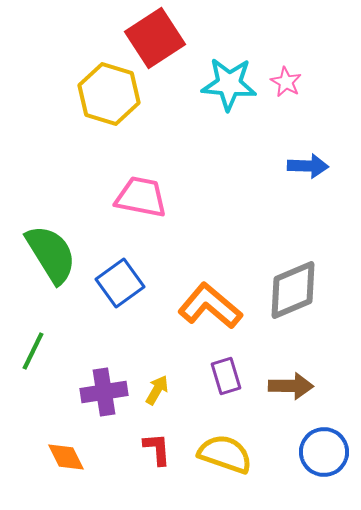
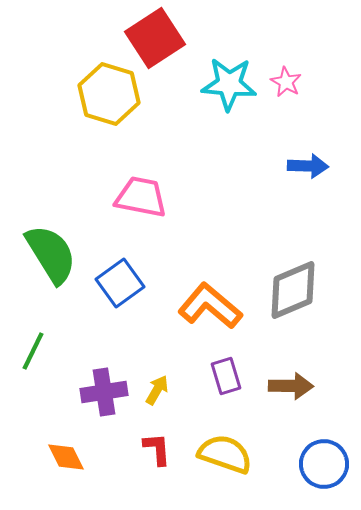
blue circle: moved 12 px down
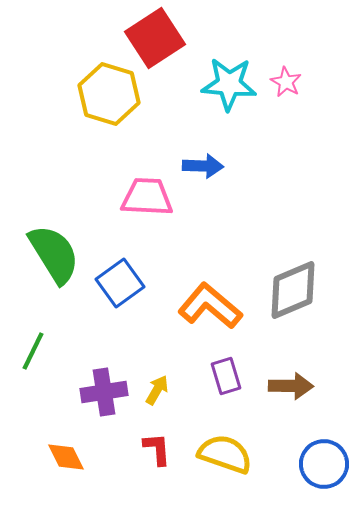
blue arrow: moved 105 px left
pink trapezoid: moved 6 px right; rotated 8 degrees counterclockwise
green semicircle: moved 3 px right
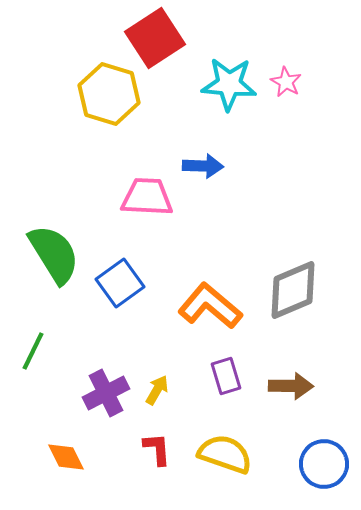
purple cross: moved 2 px right, 1 px down; rotated 18 degrees counterclockwise
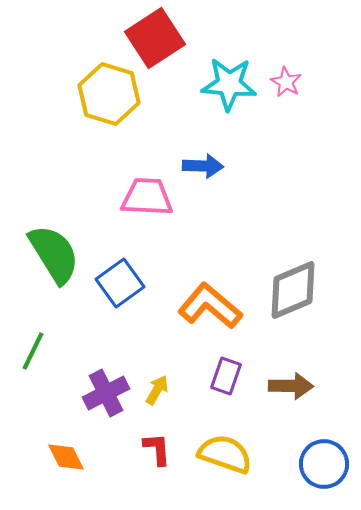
purple rectangle: rotated 36 degrees clockwise
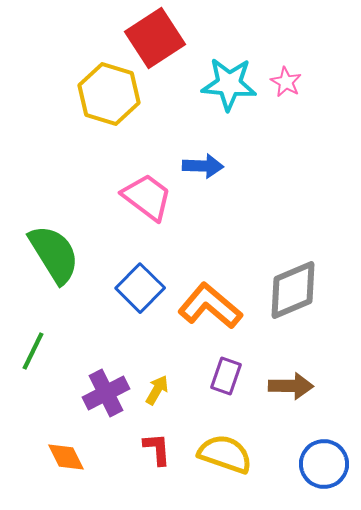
pink trapezoid: rotated 34 degrees clockwise
blue square: moved 20 px right, 5 px down; rotated 9 degrees counterclockwise
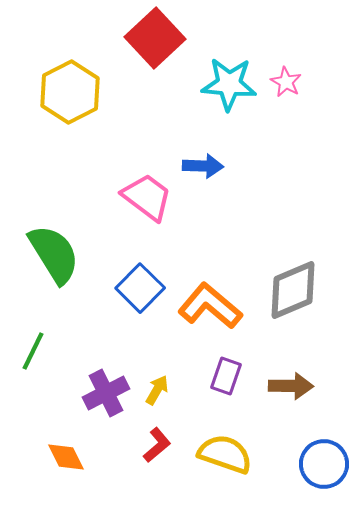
red square: rotated 10 degrees counterclockwise
yellow hexagon: moved 39 px left, 2 px up; rotated 16 degrees clockwise
red L-shape: moved 4 px up; rotated 54 degrees clockwise
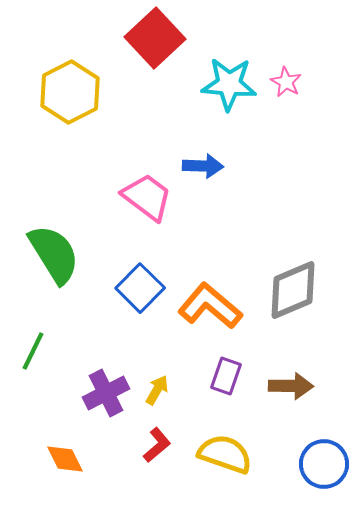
orange diamond: moved 1 px left, 2 px down
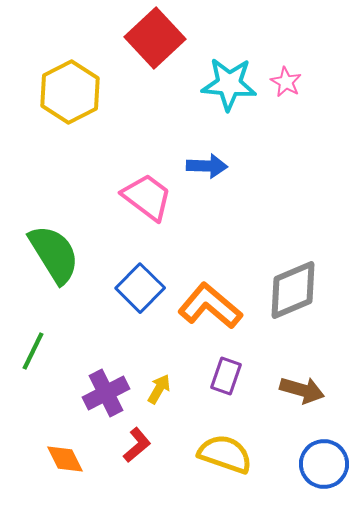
blue arrow: moved 4 px right
brown arrow: moved 11 px right, 4 px down; rotated 15 degrees clockwise
yellow arrow: moved 2 px right, 1 px up
red L-shape: moved 20 px left
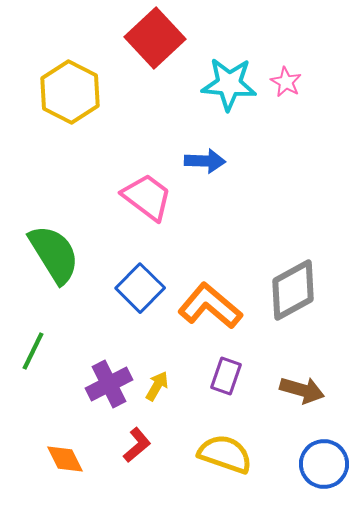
yellow hexagon: rotated 6 degrees counterclockwise
blue arrow: moved 2 px left, 5 px up
gray diamond: rotated 6 degrees counterclockwise
yellow arrow: moved 2 px left, 3 px up
purple cross: moved 3 px right, 9 px up
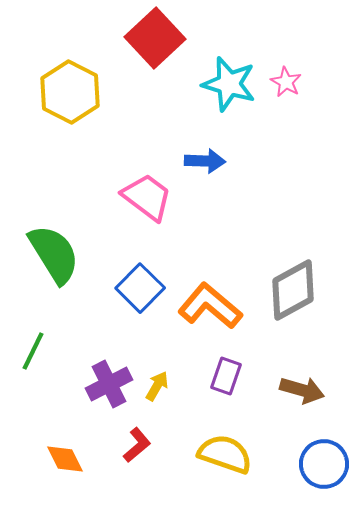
cyan star: rotated 12 degrees clockwise
